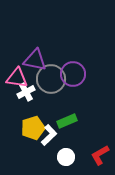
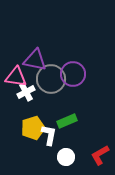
pink triangle: moved 1 px left, 1 px up
white L-shape: rotated 35 degrees counterclockwise
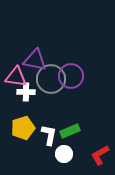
purple circle: moved 2 px left, 2 px down
white cross: rotated 30 degrees clockwise
green rectangle: moved 3 px right, 10 px down
yellow pentagon: moved 10 px left
white circle: moved 2 px left, 3 px up
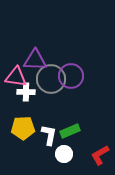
purple triangle: rotated 10 degrees counterclockwise
yellow pentagon: rotated 15 degrees clockwise
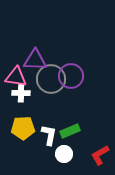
white cross: moved 5 px left, 1 px down
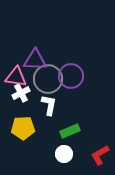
gray circle: moved 3 px left
white cross: rotated 30 degrees counterclockwise
white L-shape: moved 30 px up
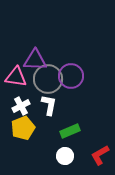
white cross: moved 13 px down
yellow pentagon: rotated 20 degrees counterclockwise
white circle: moved 1 px right, 2 px down
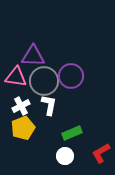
purple triangle: moved 2 px left, 4 px up
gray circle: moved 4 px left, 2 px down
green rectangle: moved 2 px right, 2 px down
red L-shape: moved 1 px right, 2 px up
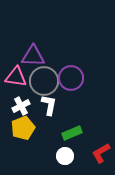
purple circle: moved 2 px down
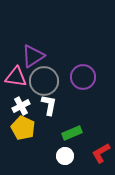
purple triangle: rotated 35 degrees counterclockwise
purple circle: moved 12 px right, 1 px up
yellow pentagon: rotated 25 degrees counterclockwise
